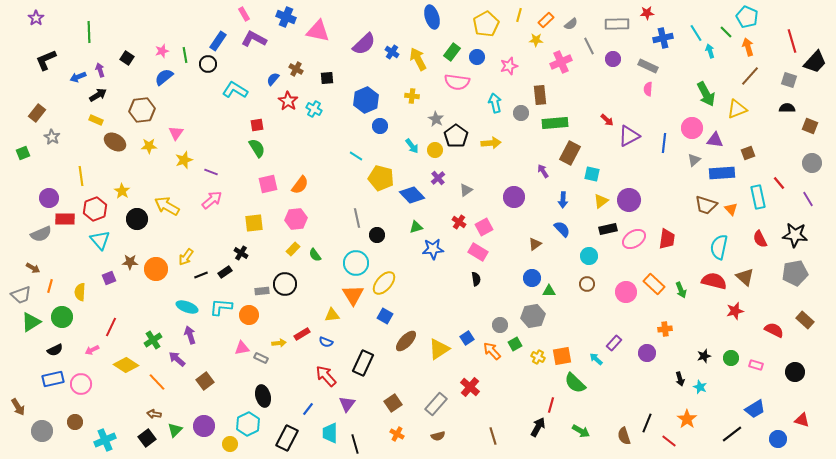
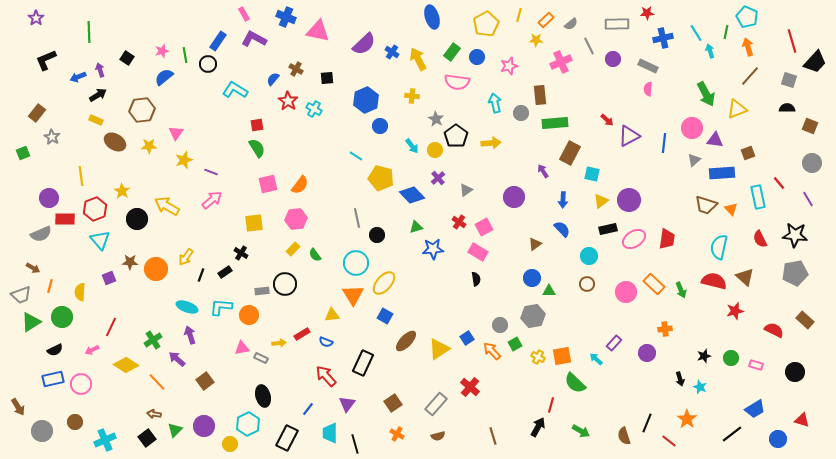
green line at (726, 32): rotated 56 degrees clockwise
black line at (201, 275): rotated 48 degrees counterclockwise
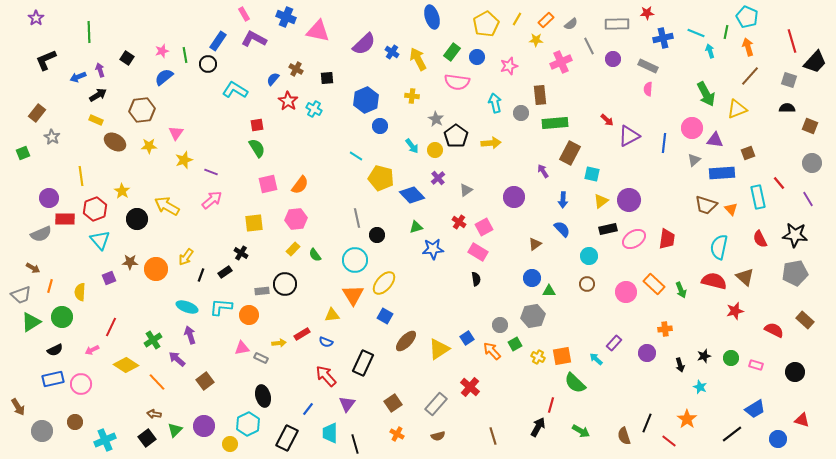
yellow line at (519, 15): moved 2 px left, 4 px down; rotated 16 degrees clockwise
cyan line at (696, 33): rotated 36 degrees counterclockwise
cyan circle at (356, 263): moved 1 px left, 3 px up
black arrow at (680, 379): moved 14 px up
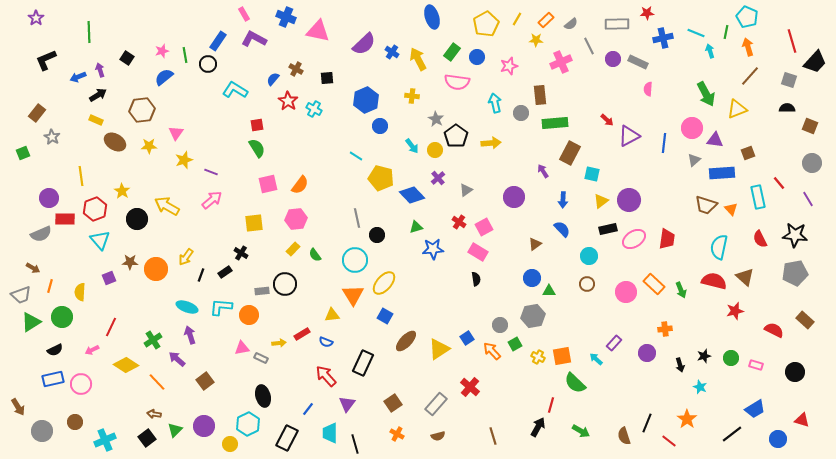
gray rectangle at (648, 66): moved 10 px left, 4 px up
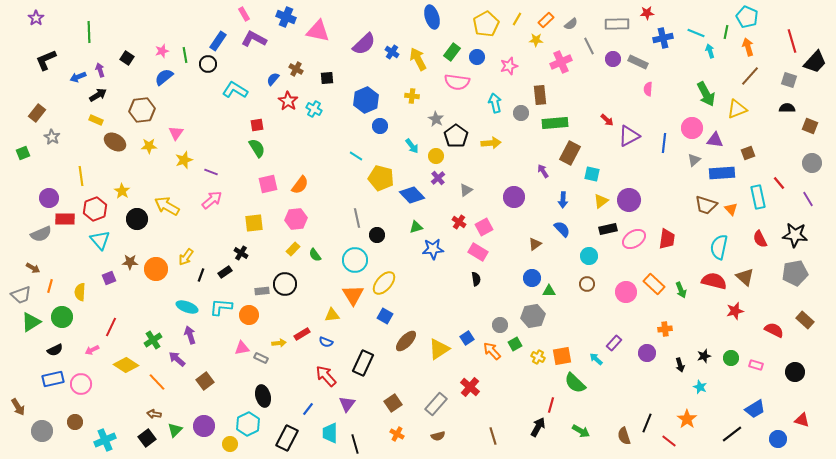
yellow circle at (435, 150): moved 1 px right, 6 px down
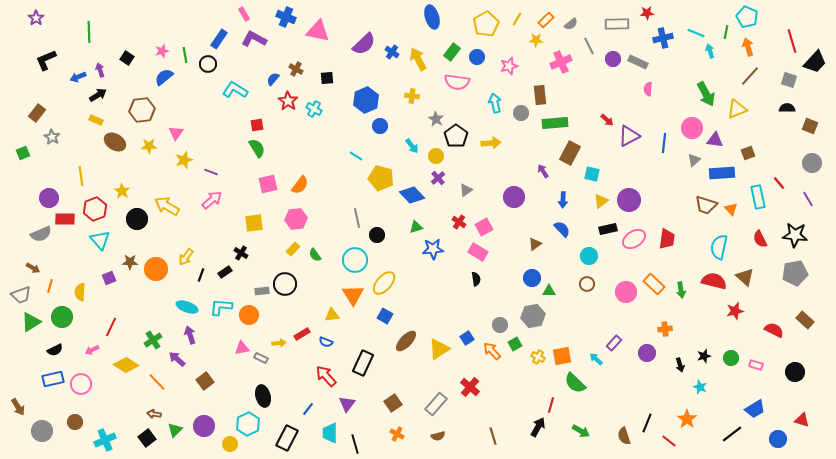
blue rectangle at (218, 41): moved 1 px right, 2 px up
green arrow at (681, 290): rotated 14 degrees clockwise
